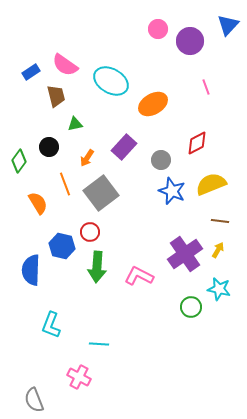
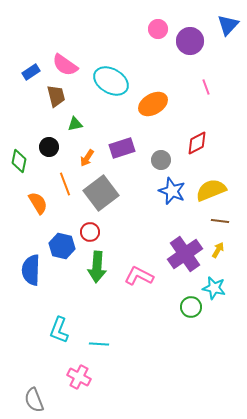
purple rectangle: moved 2 px left, 1 px down; rotated 30 degrees clockwise
green diamond: rotated 25 degrees counterclockwise
yellow semicircle: moved 6 px down
cyan star: moved 5 px left, 1 px up
cyan L-shape: moved 8 px right, 5 px down
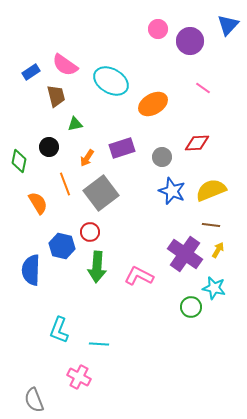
pink line: moved 3 px left, 1 px down; rotated 35 degrees counterclockwise
red diamond: rotated 25 degrees clockwise
gray circle: moved 1 px right, 3 px up
brown line: moved 9 px left, 4 px down
purple cross: rotated 20 degrees counterclockwise
